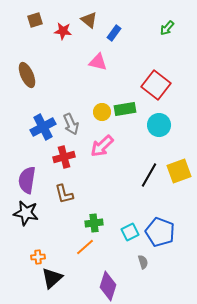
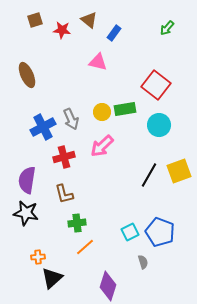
red star: moved 1 px left, 1 px up
gray arrow: moved 5 px up
green cross: moved 17 px left
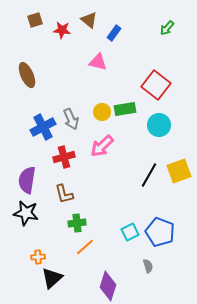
gray semicircle: moved 5 px right, 4 px down
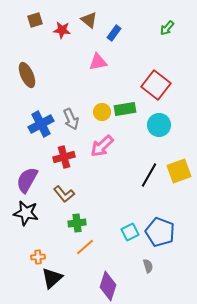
pink triangle: rotated 24 degrees counterclockwise
blue cross: moved 2 px left, 3 px up
purple semicircle: rotated 20 degrees clockwise
brown L-shape: rotated 25 degrees counterclockwise
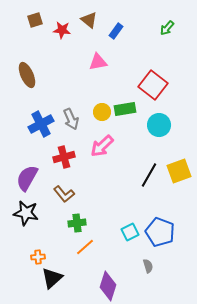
blue rectangle: moved 2 px right, 2 px up
red square: moved 3 px left
purple semicircle: moved 2 px up
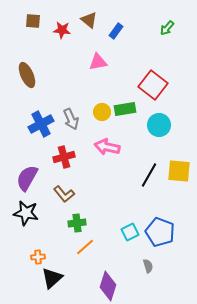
brown square: moved 2 px left, 1 px down; rotated 21 degrees clockwise
pink arrow: moved 5 px right, 1 px down; rotated 55 degrees clockwise
yellow square: rotated 25 degrees clockwise
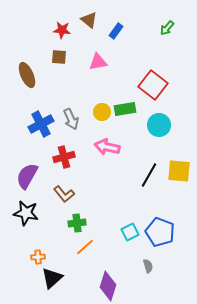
brown square: moved 26 px right, 36 px down
purple semicircle: moved 2 px up
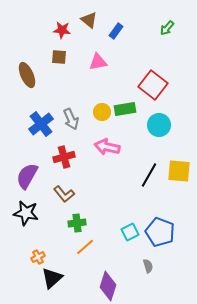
blue cross: rotated 10 degrees counterclockwise
orange cross: rotated 24 degrees counterclockwise
